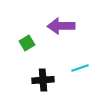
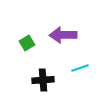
purple arrow: moved 2 px right, 9 px down
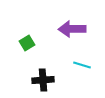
purple arrow: moved 9 px right, 6 px up
cyan line: moved 2 px right, 3 px up; rotated 36 degrees clockwise
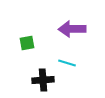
green square: rotated 21 degrees clockwise
cyan line: moved 15 px left, 2 px up
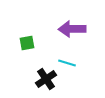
black cross: moved 3 px right, 1 px up; rotated 30 degrees counterclockwise
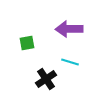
purple arrow: moved 3 px left
cyan line: moved 3 px right, 1 px up
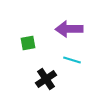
green square: moved 1 px right
cyan line: moved 2 px right, 2 px up
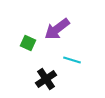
purple arrow: moved 12 px left; rotated 36 degrees counterclockwise
green square: rotated 35 degrees clockwise
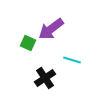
purple arrow: moved 6 px left
black cross: moved 1 px left, 1 px up
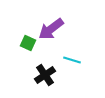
black cross: moved 3 px up
